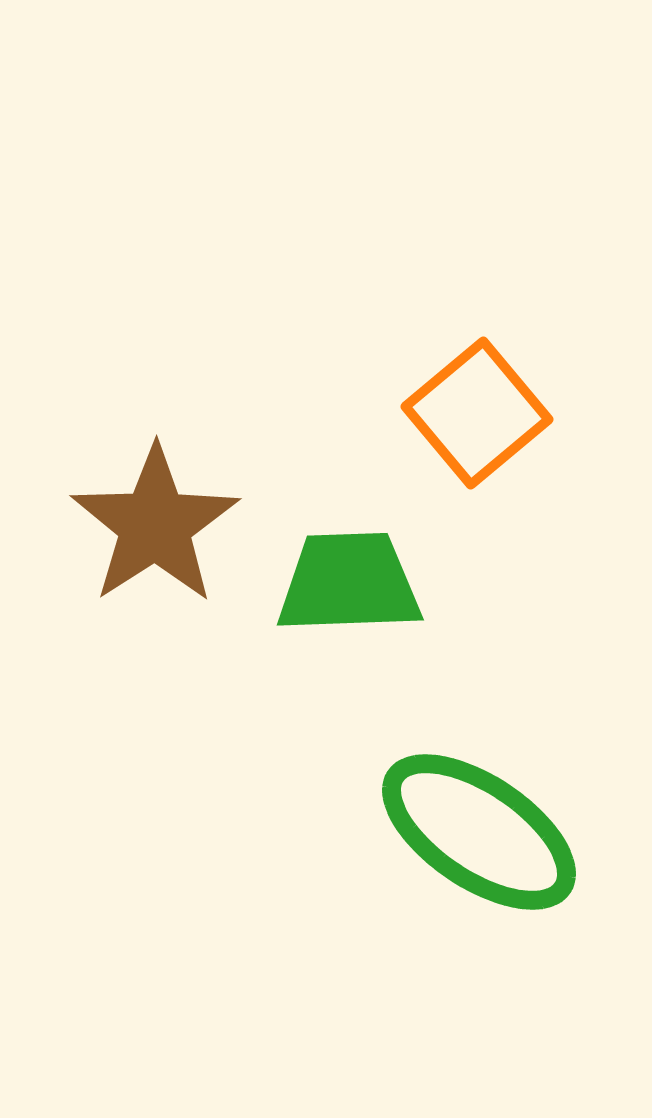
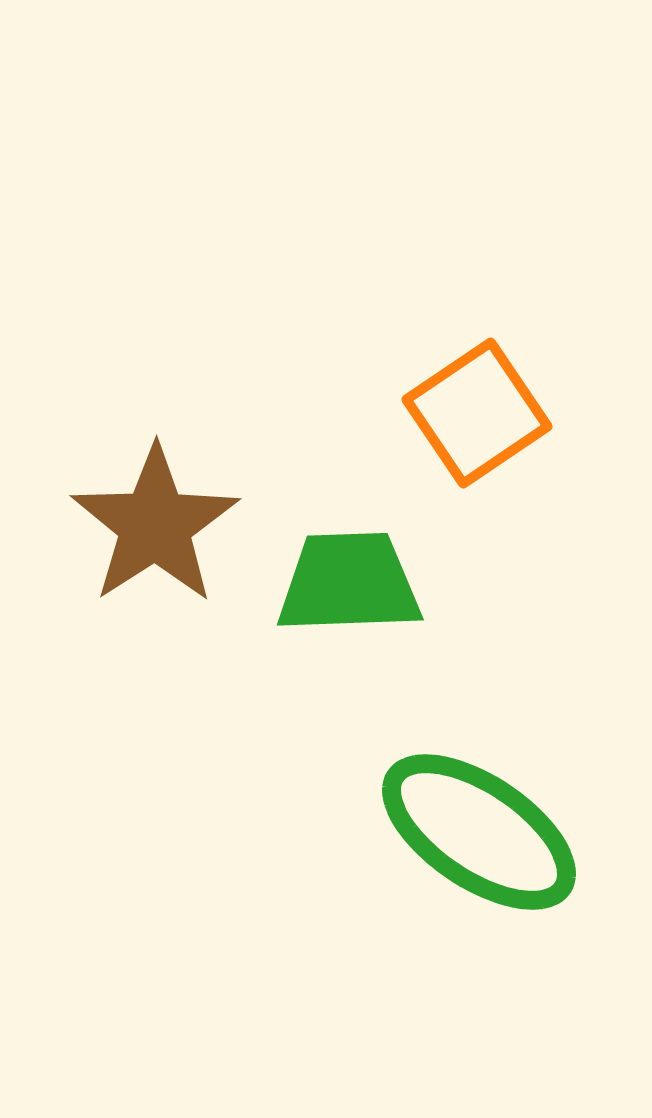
orange square: rotated 6 degrees clockwise
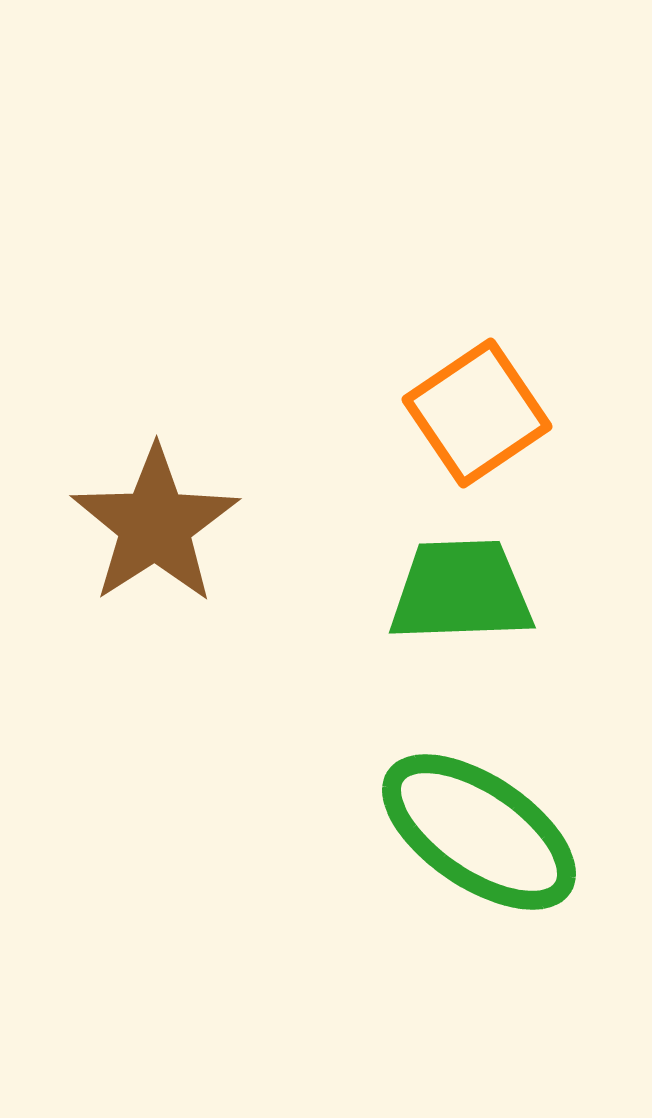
green trapezoid: moved 112 px right, 8 px down
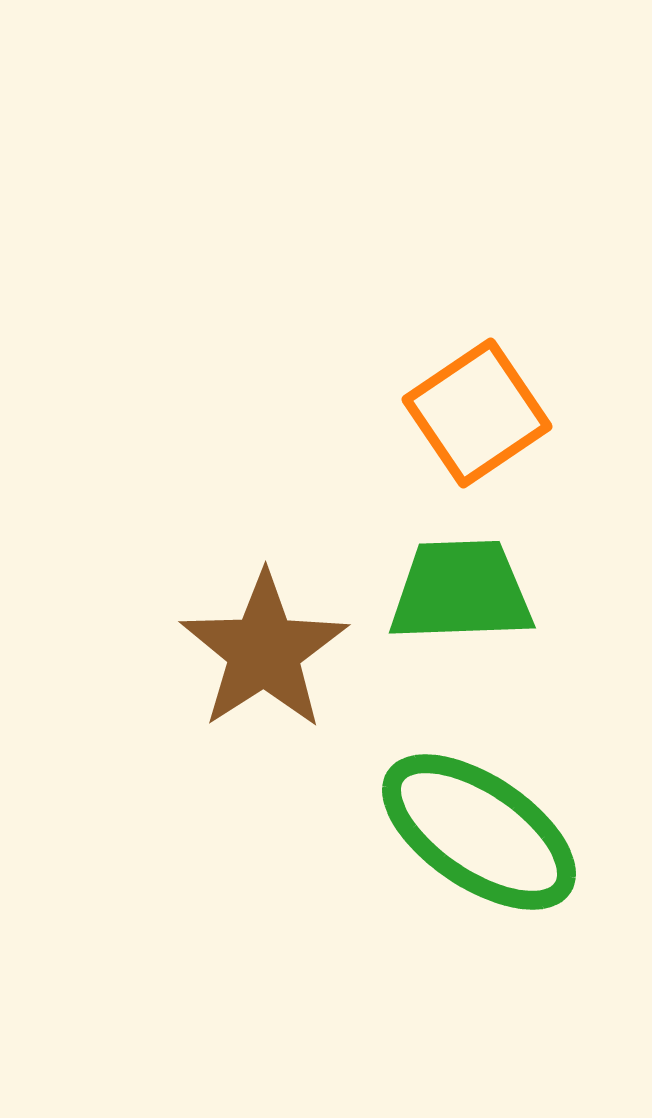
brown star: moved 109 px right, 126 px down
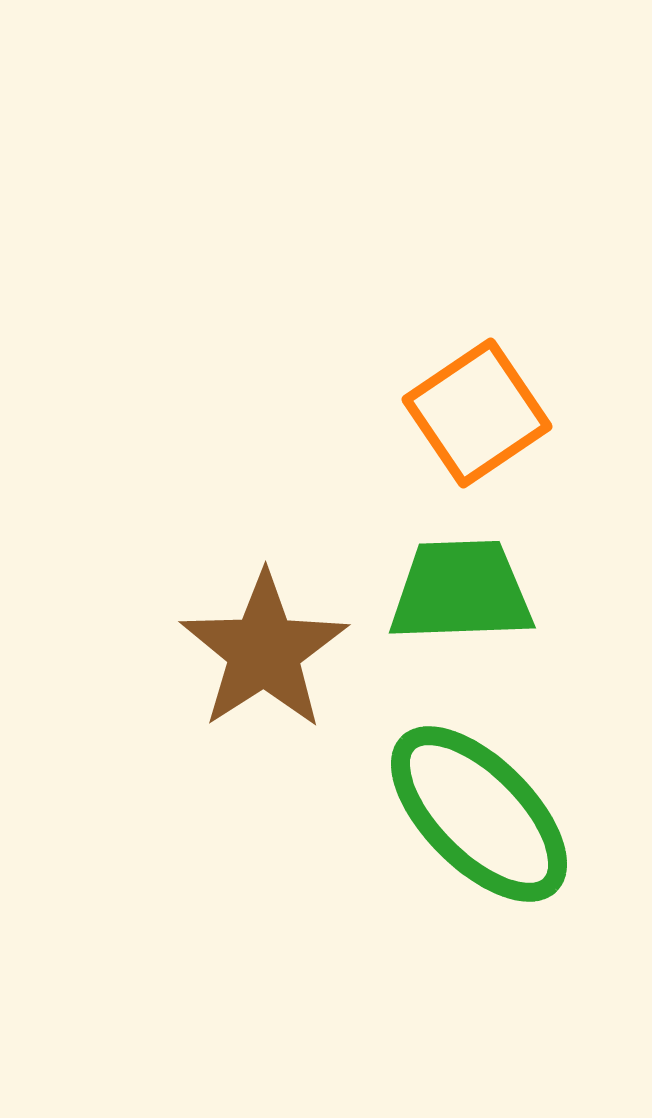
green ellipse: moved 18 px up; rotated 11 degrees clockwise
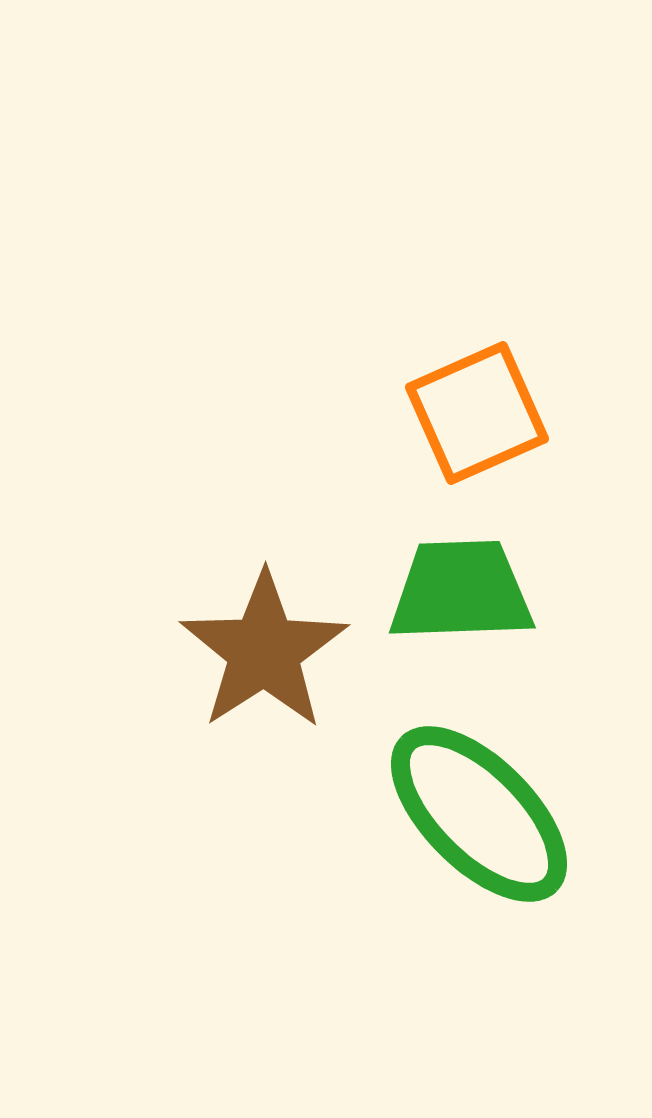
orange square: rotated 10 degrees clockwise
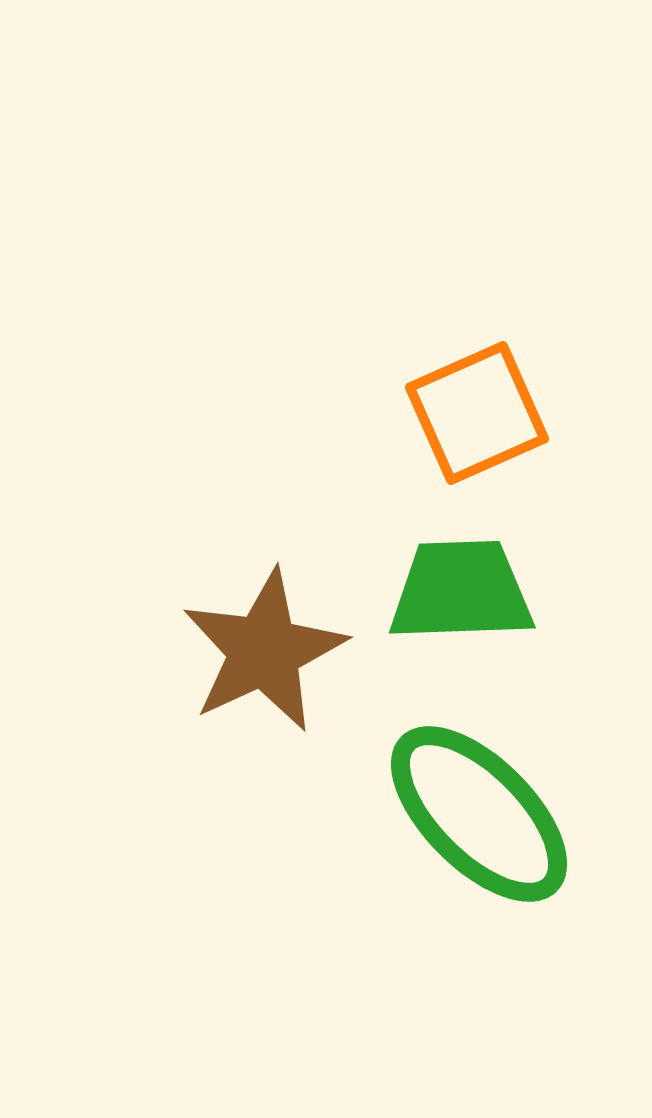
brown star: rotated 8 degrees clockwise
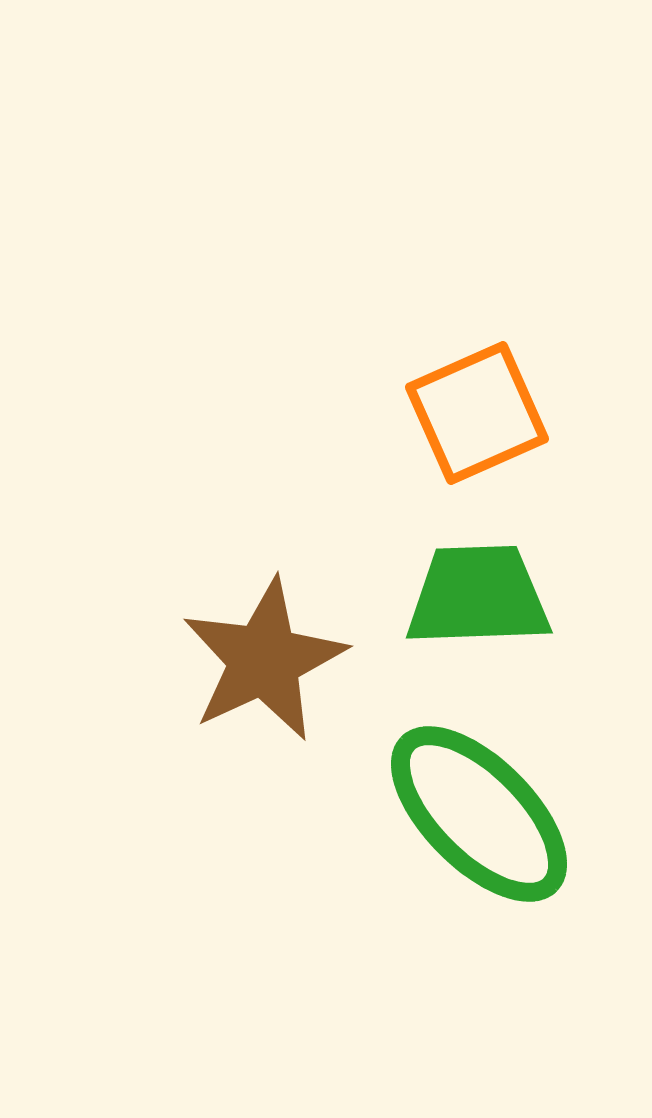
green trapezoid: moved 17 px right, 5 px down
brown star: moved 9 px down
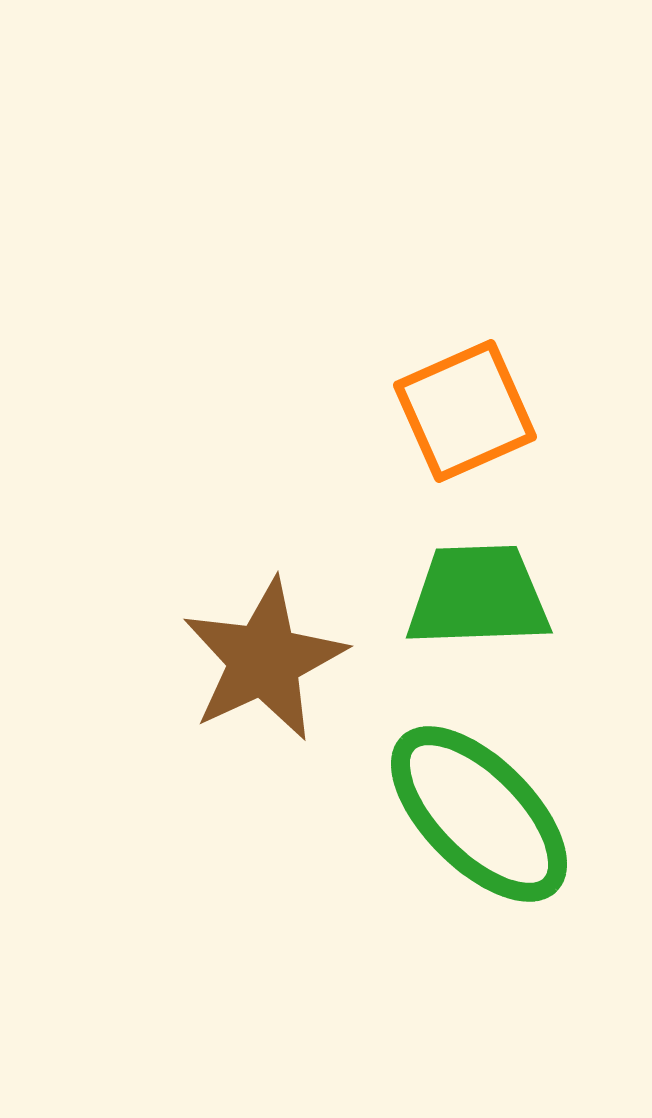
orange square: moved 12 px left, 2 px up
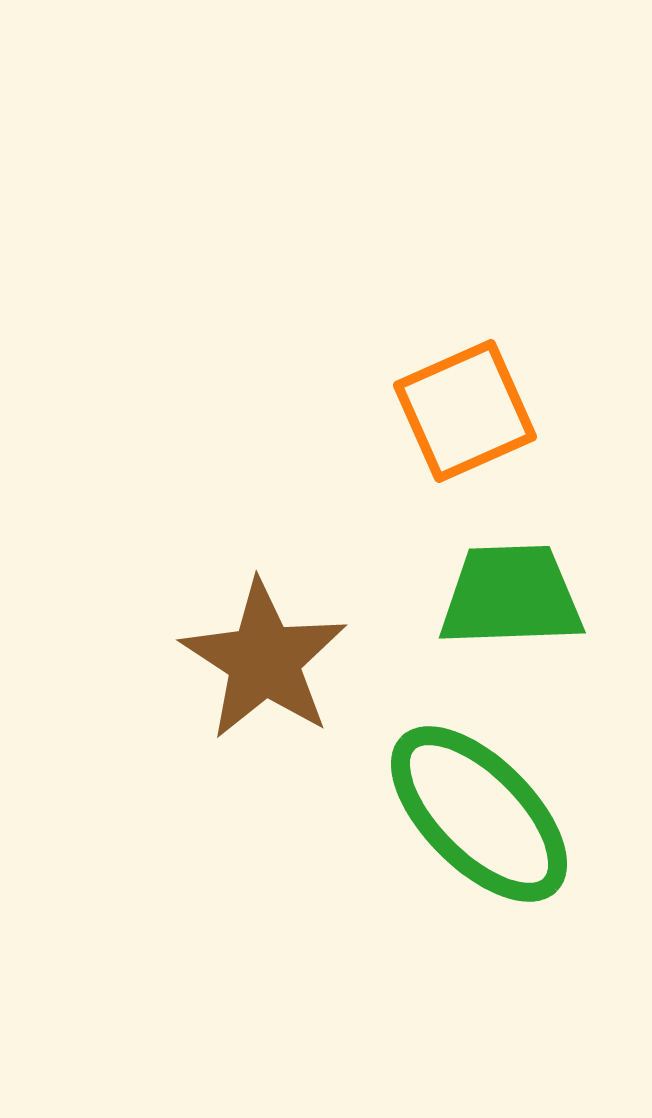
green trapezoid: moved 33 px right
brown star: rotated 14 degrees counterclockwise
